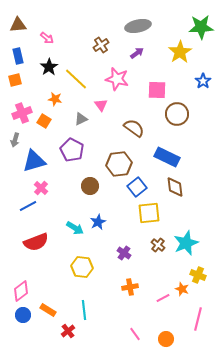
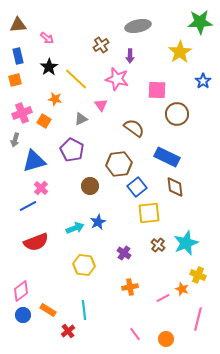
green star at (201, 27): moved 1 px left, 5 px up
purple arrow at (137, 53): moved 7 px left, 3 px down; rotated 128 degrees clockwise
cyan arrow at (75, 228): rotated 54 degrees counterclockwise
yellow hexagon at (82, 267): moved 2 px right, 2 px up
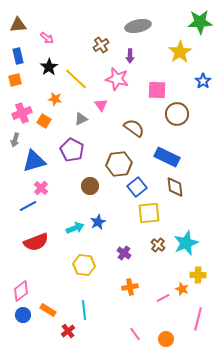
yellow cross at (198, 275): rotated 21 degrees counterclockwise
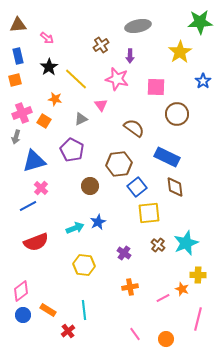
pink square at (157, 90): moved 1 px left, 3 px up
gray arrow at (15, 140): moved 1 px right, 3 px up
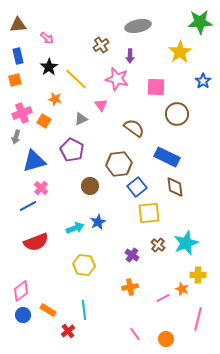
purple cross at (124, 253): moved 8 px right, 2 px down
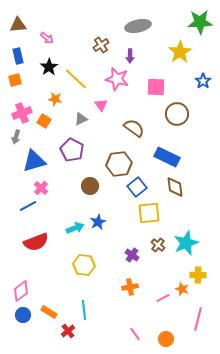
orange rectangle at (48, 310): moved 1 px right, 2 px down
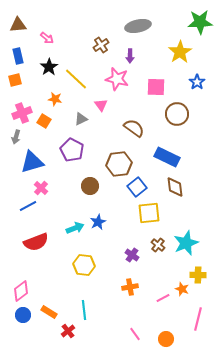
blue star at (203, 81): moved 6 px left, 1 px down
blue triangle at (34, 161): moved 2 px left, 1 px down
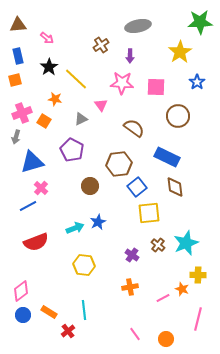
pink star at (117, 79): moved 5 px right, 4 px down; rotated 10 degrees counterclockwise
brown circle at (177, 114): moved 1 px right, 2 px down
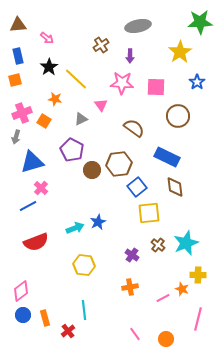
brown circle at (90, 186): moved 2 px right, 16 px up
orange rectangle at (49, 312): moved 4 px left, 6 px down; rotated 42 degrees clockwise
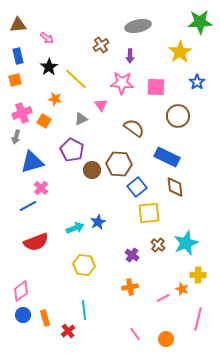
brown hexagon at (119, 164): rotated 10 degrees clockwise
